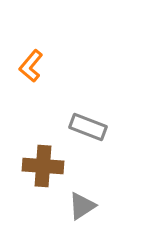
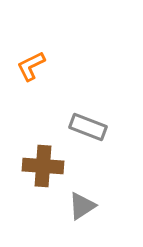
orange L-shape: rotated 24 degrees clockwise
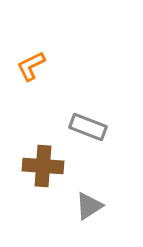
gray triangle: moved 7 px right
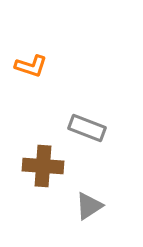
orange L-shape: rotated 136 degrees counterclockwise
gray rectangle: moved 1 px left, 1 px down
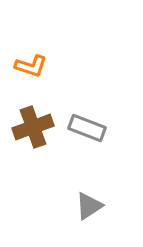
brown cross: moved 10 px left, 39 px up; rotated 24 degrees counterclockwise
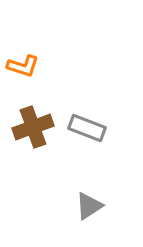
orange L-shape: moved 8 px left
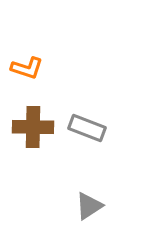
orange L-shape: moved 4 px right, 2 px down
brown cross: rotated 21 degrees clockwise
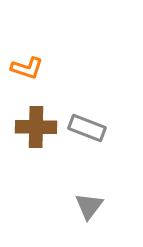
brown cross: moved 3 px right
gray triangle: rotated 20 degrees counterclockwise
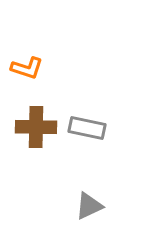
gray rectangle: rotated 9 degrees counterclockwise
gray triangle: rotated 28 degrees clockwise
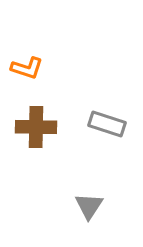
gray rectangle: moved 20 px right, 4 px up; rotated 6 degrees clockwise
gray triangle: rotated 32 degrees counterclockwise
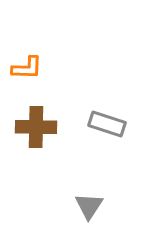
orange L-shape: rotated 16 degrees counterclockwise
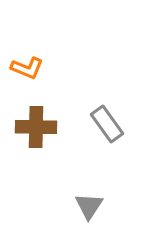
orange L-shape: rotated 20 degrees clockwise
gray rectangle: rotated 36 degrees clockwise
